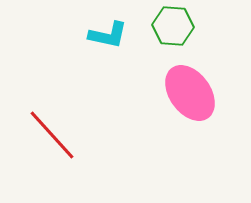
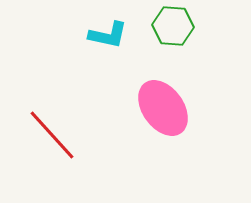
pink ellipse: moved 27 px left, 15 px down
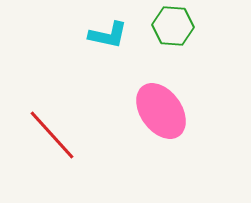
pink ellipse: moved 2 px left, 3 px down
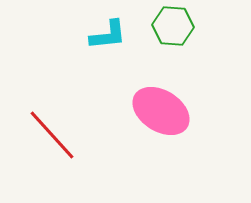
cyan L-shape: rotated 18 degrees counterclockwise
pink ellipse: rotated 22 degrees counterclockwise
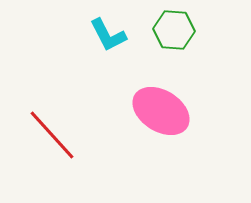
green hexagon: moved 1 px right, 4 px down
cyan L-shape: rotated 69 degrees clockwise
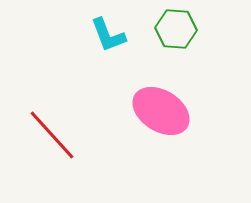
green hexagon: moved 2 px right, 1 px up
cyan L-shape: rotated 6 degrees clockwise
